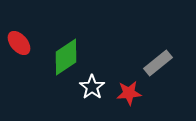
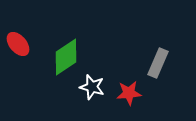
red ellipse: moved 1 px left, 1 px down
gray rectangle: rotated 28 degrees counterclockwise
white star: rotated 20 degrees counterclockwise
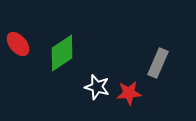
green diamond: moved 4 px left, 4 px up
white star: moved 5 px right
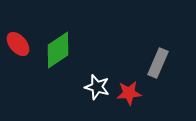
green diamond: moved 4 px left, 3 px up
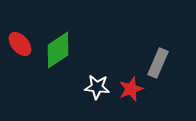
red ellipse: moved 2 px right
white star: rotated 10 degrees counterclockwise
red star: moved 2 px right, 4 px up; rotated 15 degrees counterclockwise
